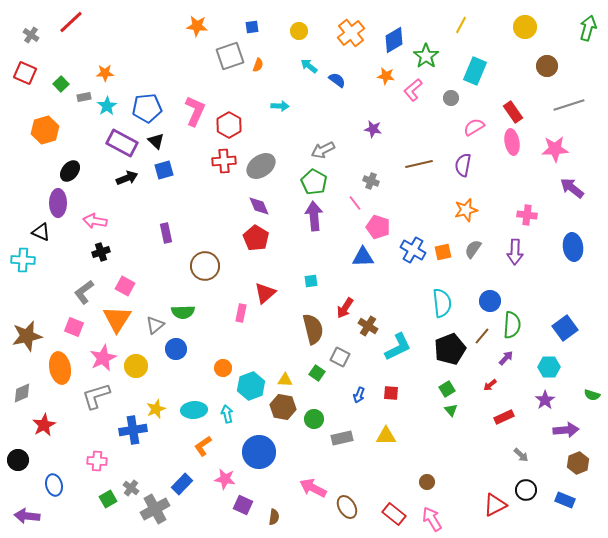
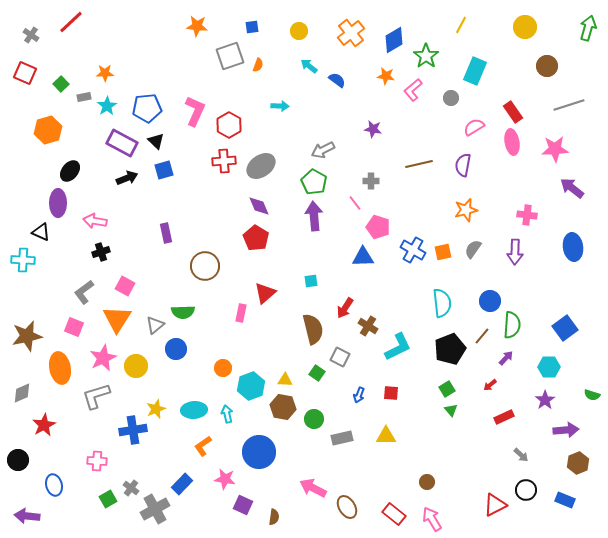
orange hexagon at (45, 130): moved 3 px right
gray cross at (371, 181): rotated 21 degrees counterclockwise
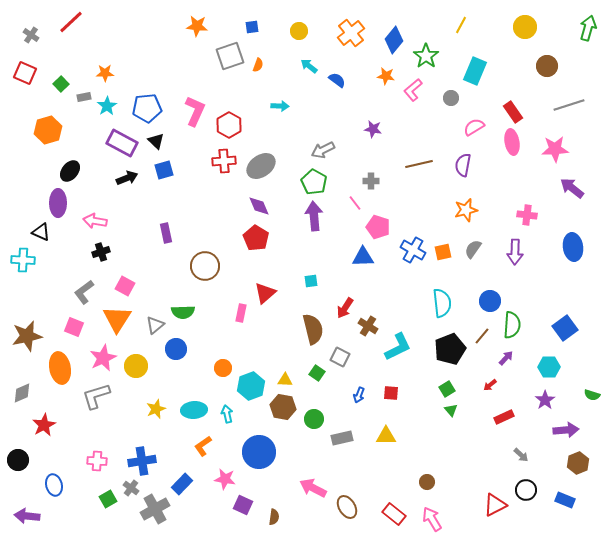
blue diamond at (394, 40): rotated 20 degrees counterclockwise
blue cross at (133, 430): moved 9 px right, 31 px down
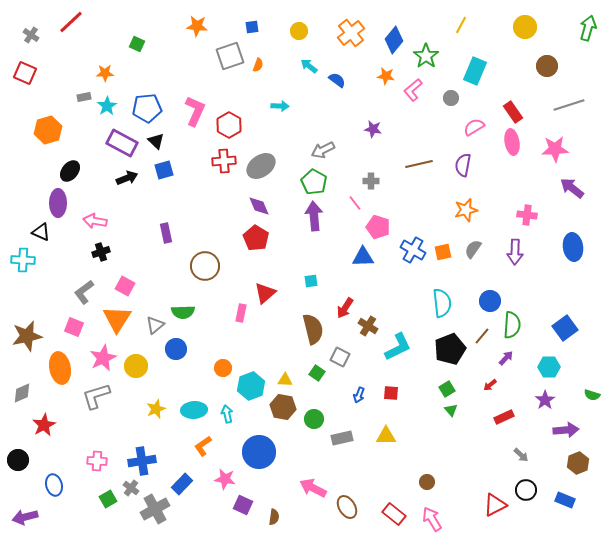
green square at (61, 84): moved 76 px right, 40 px up; rotated 21 degrees counterclockwise
purple arrow at (27, 516): moved 2 px left, 1 px down; rotated 20 degrees counterclockwise
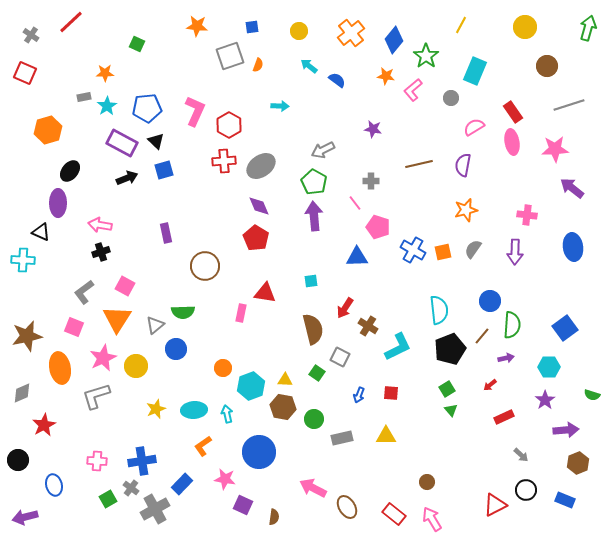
pink arrow at (95, 221): moved 5 px right, 4 px down
blue triangle at (363, 257): moved 6 px left
red triangle at (265, 293): rotated 50 degrees clockwise
cyan semicircle at (442, 303): moved 3 px left, 7 px down
purple arrow at (506, 358): rotated 35 degrees clockwise
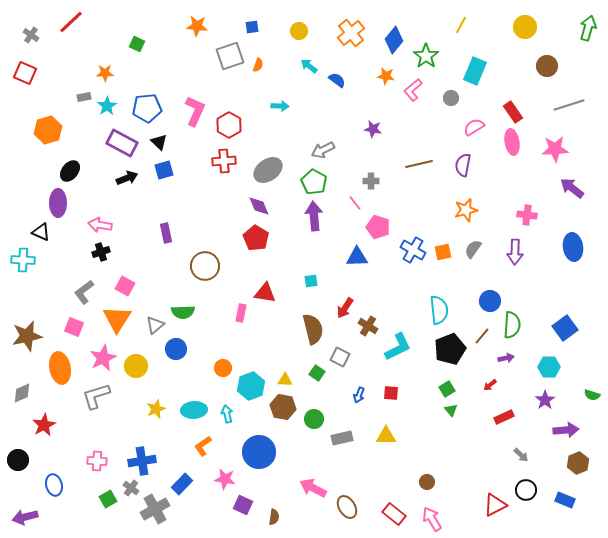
black triangle at (156, 141): moved 3 px right, 1 px down
gray ellipse at (261, 166): moved 7 px right, 4 px down
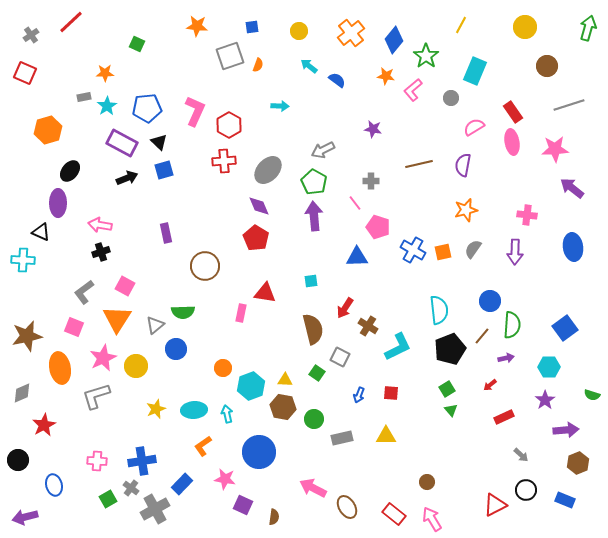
gray cross at (31, 35): rotated 21 degrees clockwise
gray ellipse at (268, 170): rotated 12 degrees counterclockwise
